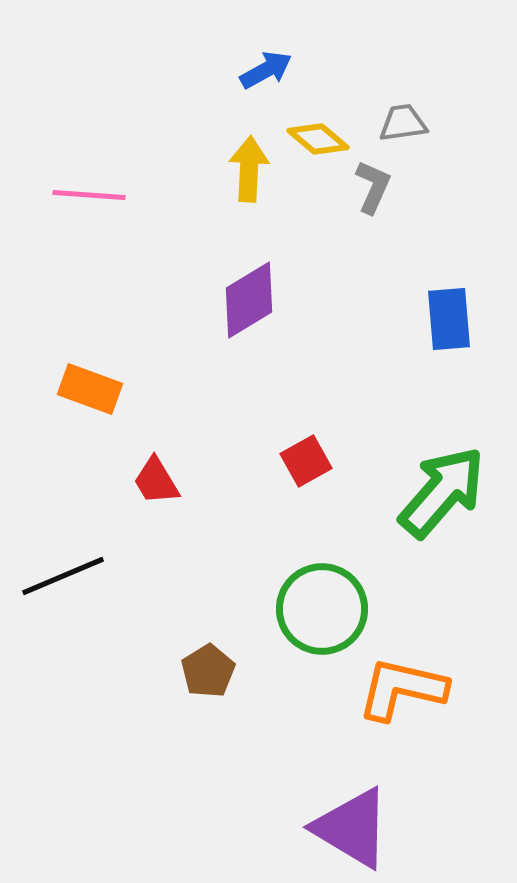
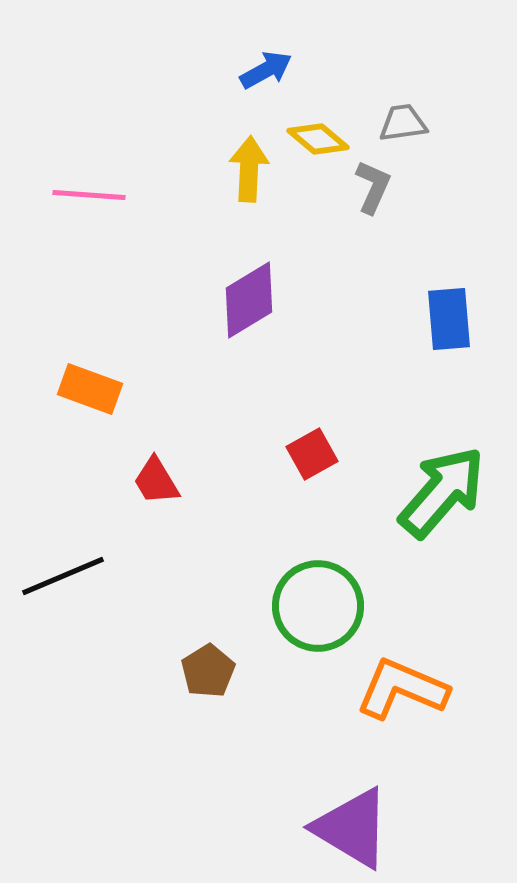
red square: moved 6 px right, 7 px up
green circle: moved 4 px left, 3 px up
orange L-shape: rotated 10 degrees clockwise
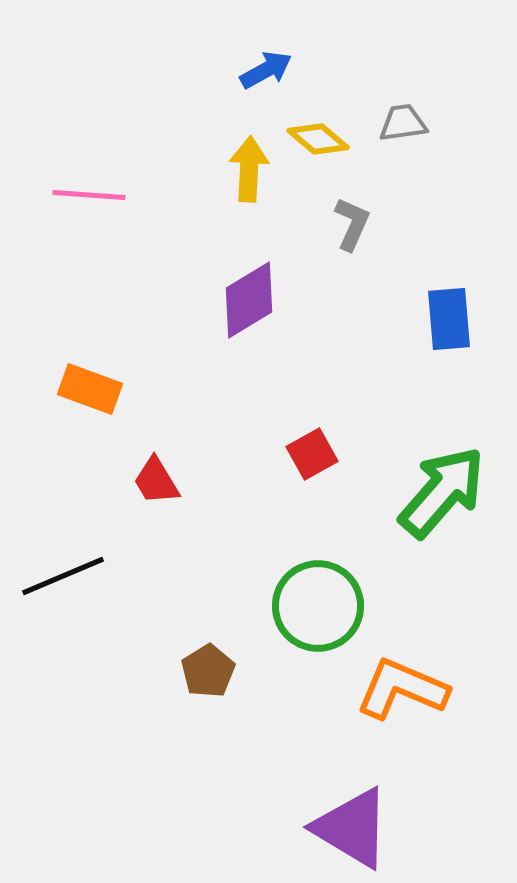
gray L-shape: moved 21 px left, 37 px down
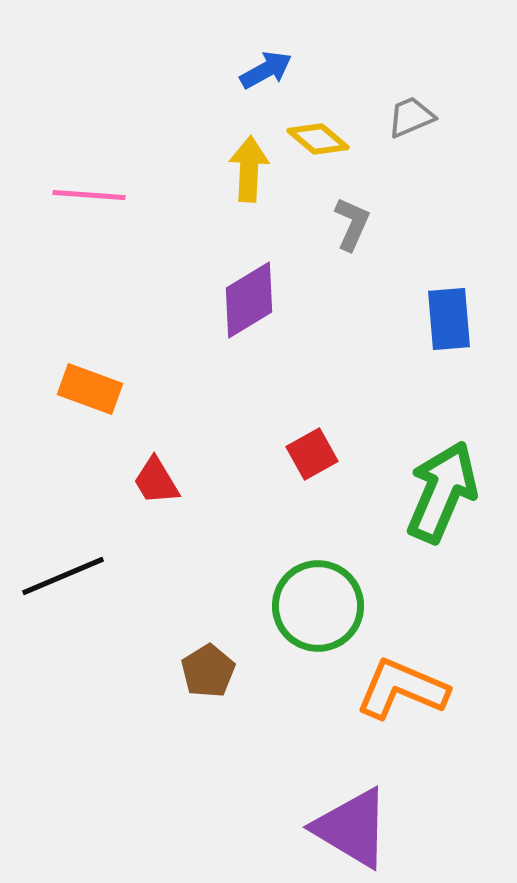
gray trapezoid: moved 8 px right, 6 px up; rotated 15 degrees counterclockwise
green arrow: rotated 18 degrees counterclockwise
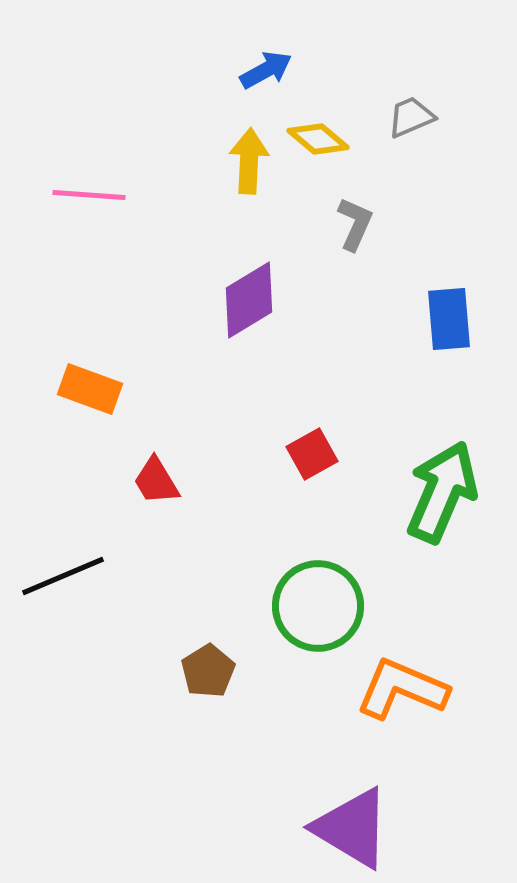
yellow arrow: moved 8 px up
gray L-shape: moved 3 px right
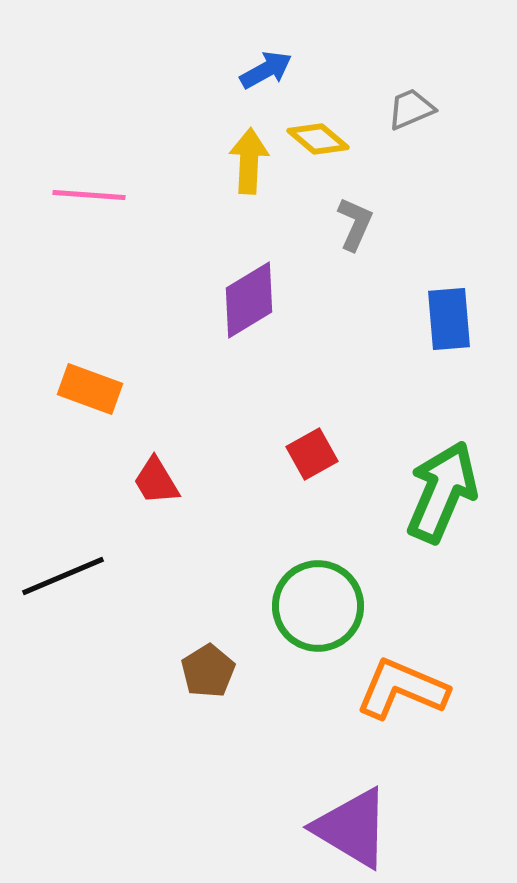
gray trapezoid: moved 8 px up
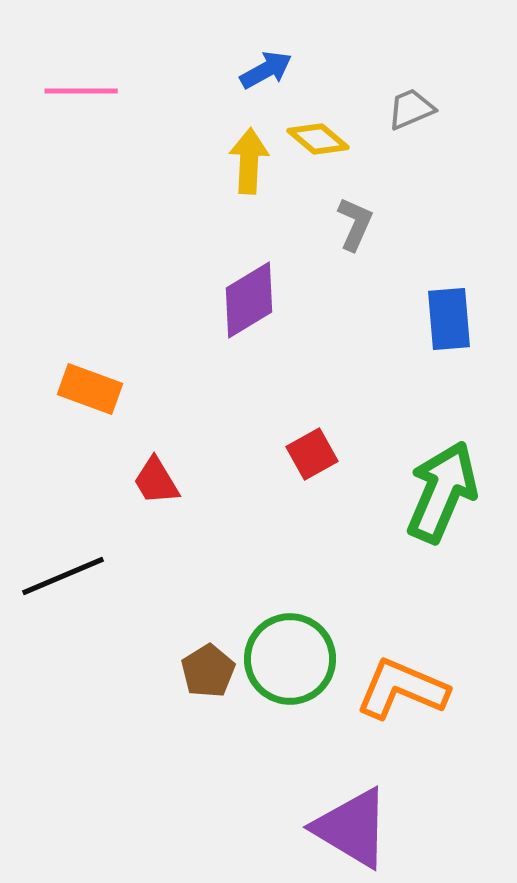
pink line: moved 8 px left, 104 px up; rotated 4 degrees counterclockwise
green circle: moved 28 px left, 53 px down
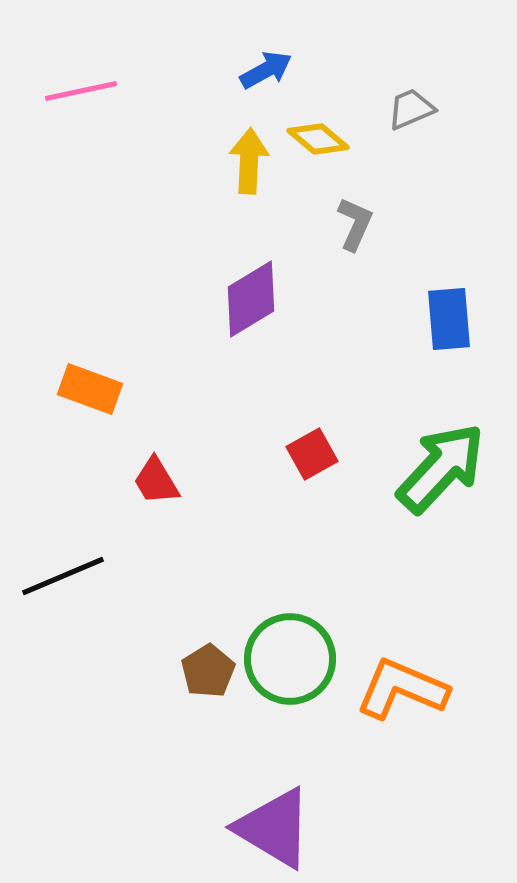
pink line: rotated 12 degrees counterclockwise
purple diamond: moved 2 px right, 1 px up
green arrow: moved 1 px left, 24 px up; rotated 20 degrees clockwise
purple triangle: moved 78 px left
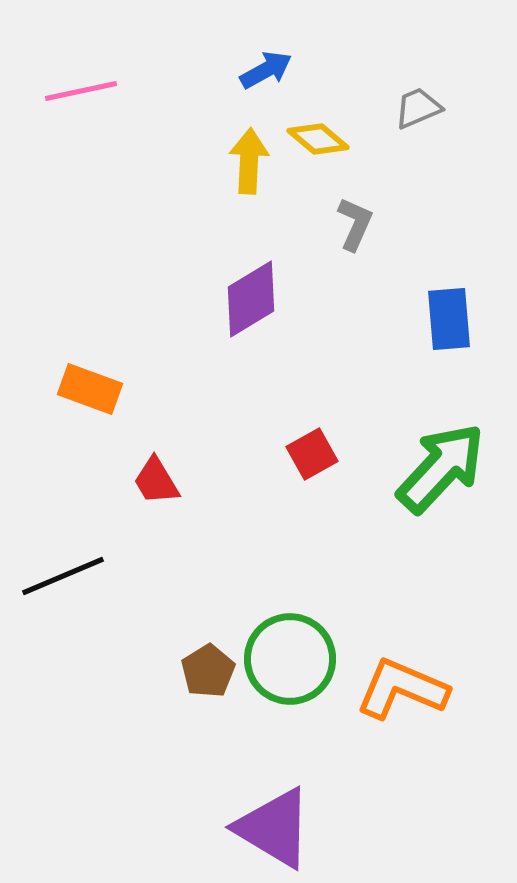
gray trapezoid: moved 7 px right, 1 px up
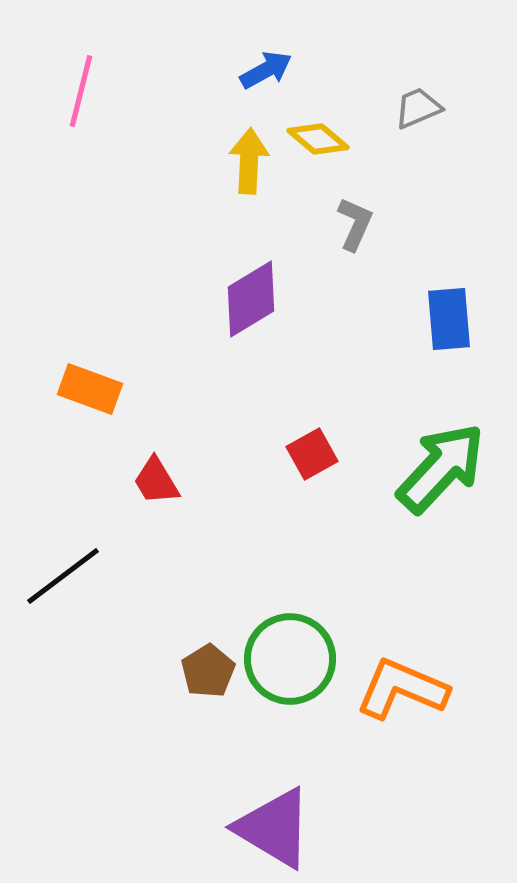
pink line: rotated 64 degrees counterclockwise
black line: rotated 14 degrees counterclockwise
